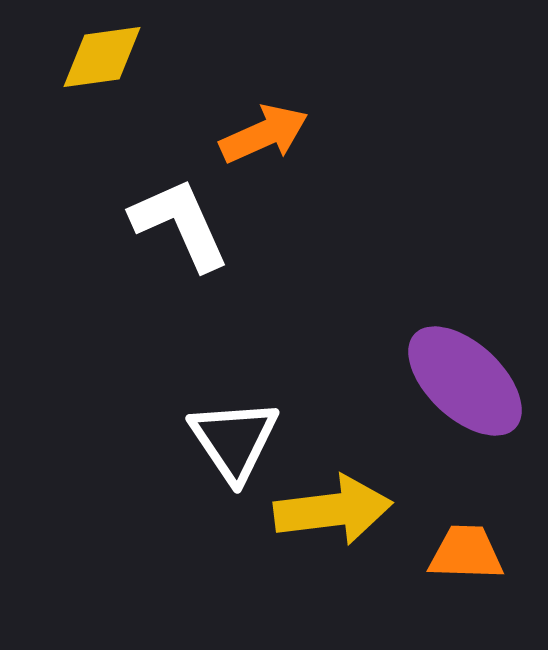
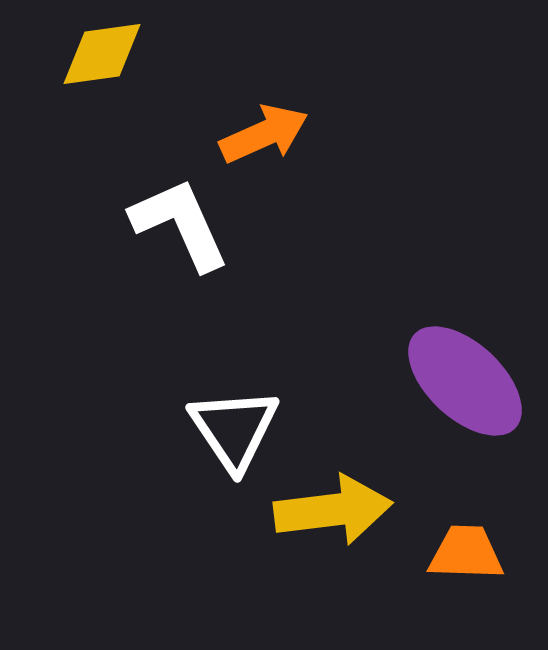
yellow diamond: moved 3 px up
white triangle: moved 11 px up
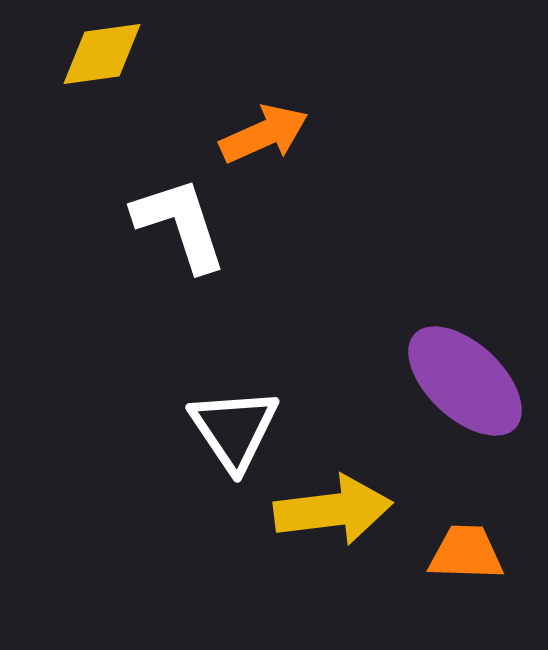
white L-shape: rotated 6 degrees clockwise
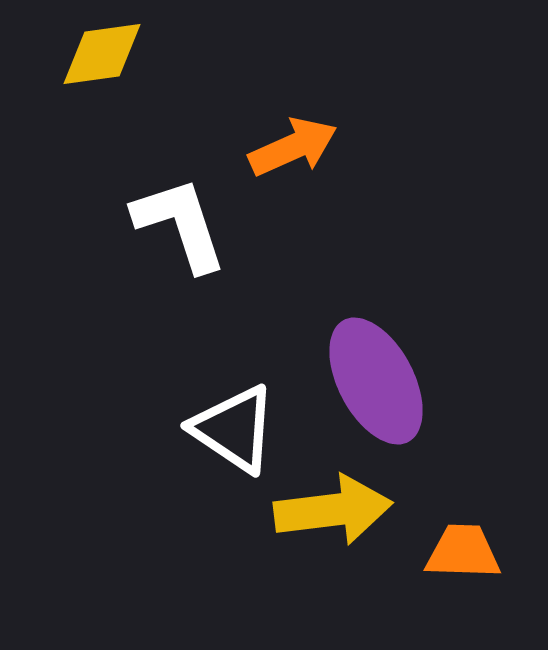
orange arrow: moved 29 px right, 13 px down
purple ellipse: moved 89 px left; rotated 19 degrees clockwise
white triangle: rotated 22 degrees counterclockwise
orange trapezoid: moved 3 px left, 1 px up
